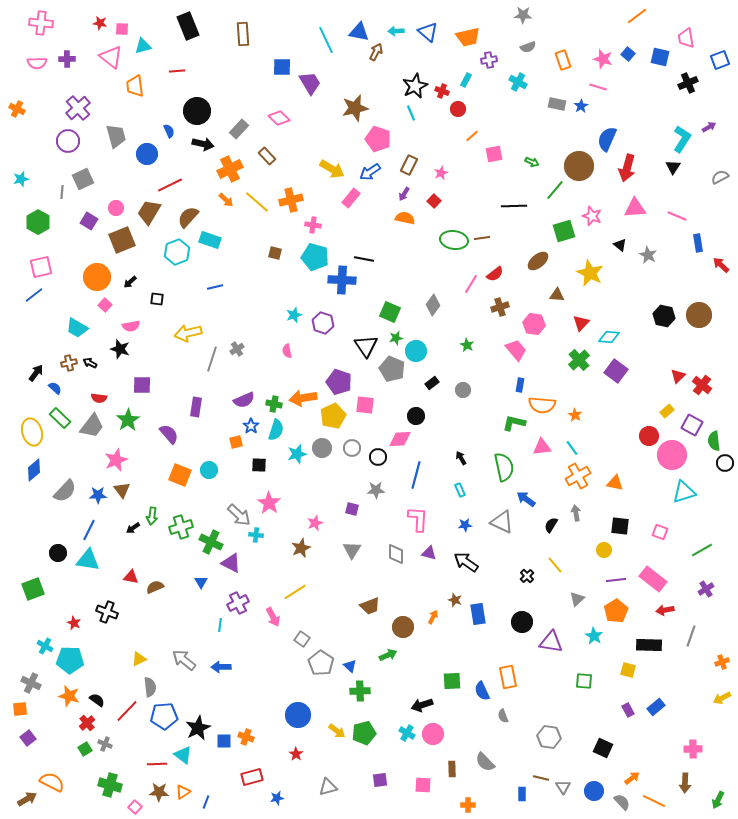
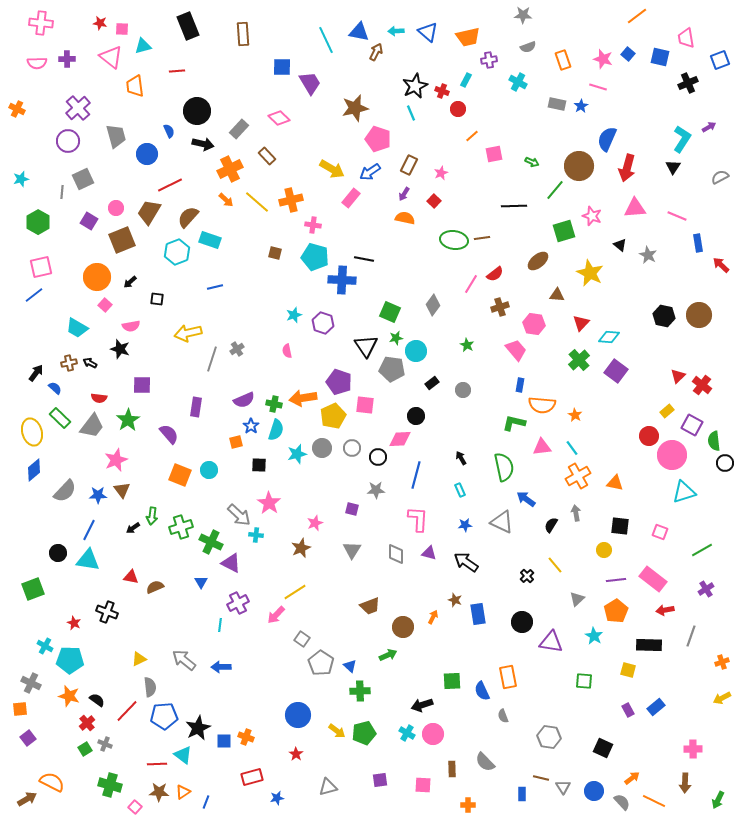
gray pentagon at (392, 369): rotated 15 degrees counterclockwise
pink arrow at (273, 617): moved 3 px right, 2 px up; rotated 72 degrees clockwise
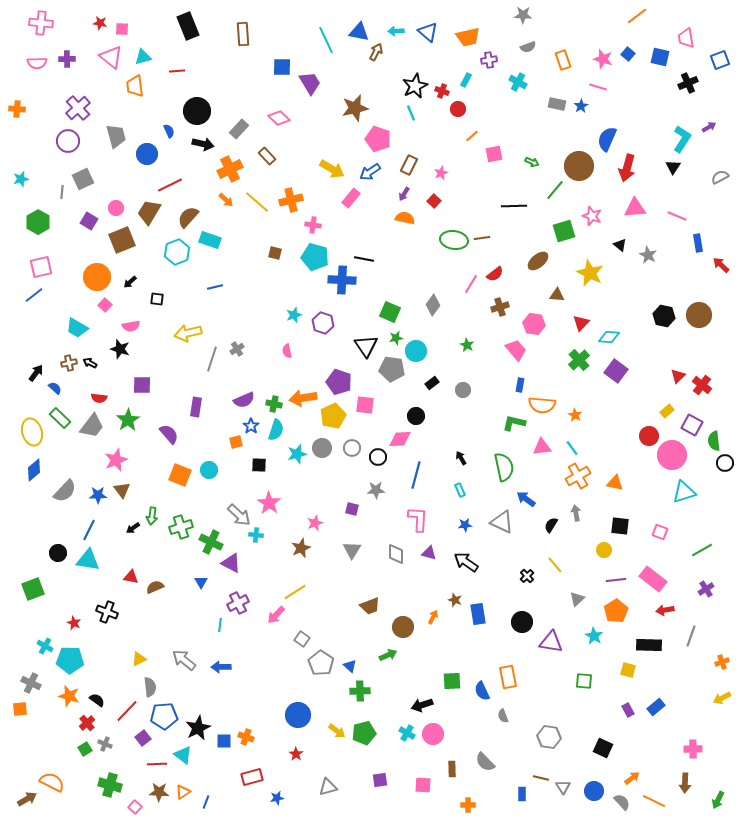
cyan triangle at (143, 46): moved 11 px down
orange cross at (17, 109): rotated 21 degrees counterclockwise
purple square at (28, 738): moved 115 px right
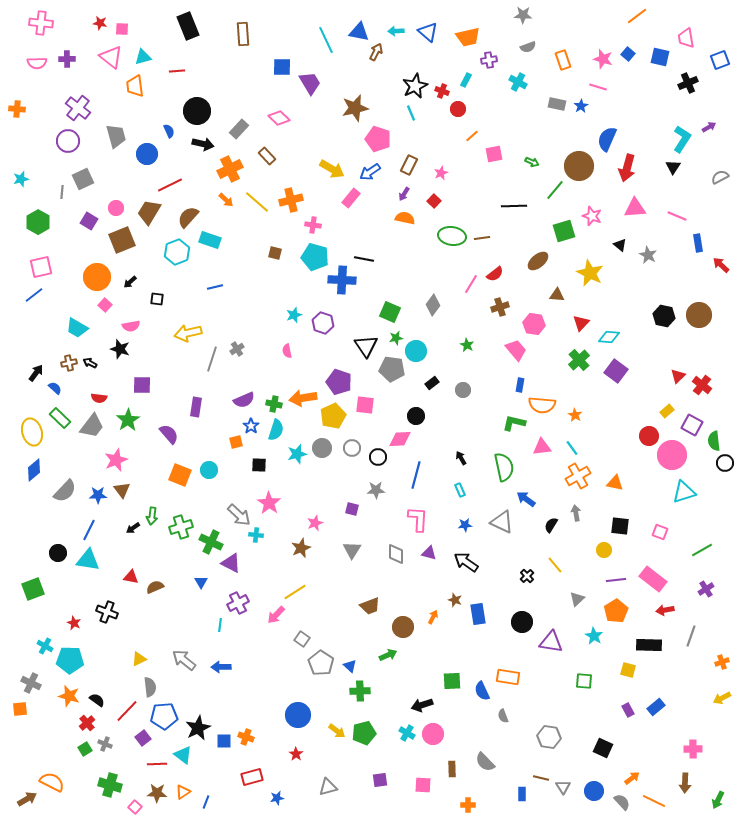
purple cross at (78, 108): rotated 10 degrees counterclockwise
green ellipse at (454, 240): moved 2 px left, 4 px up
orange rectangle at (508, 677): rotated 70 degrees counterclockwise
brown star at (159, 792): moved 2 px left, 1 px down
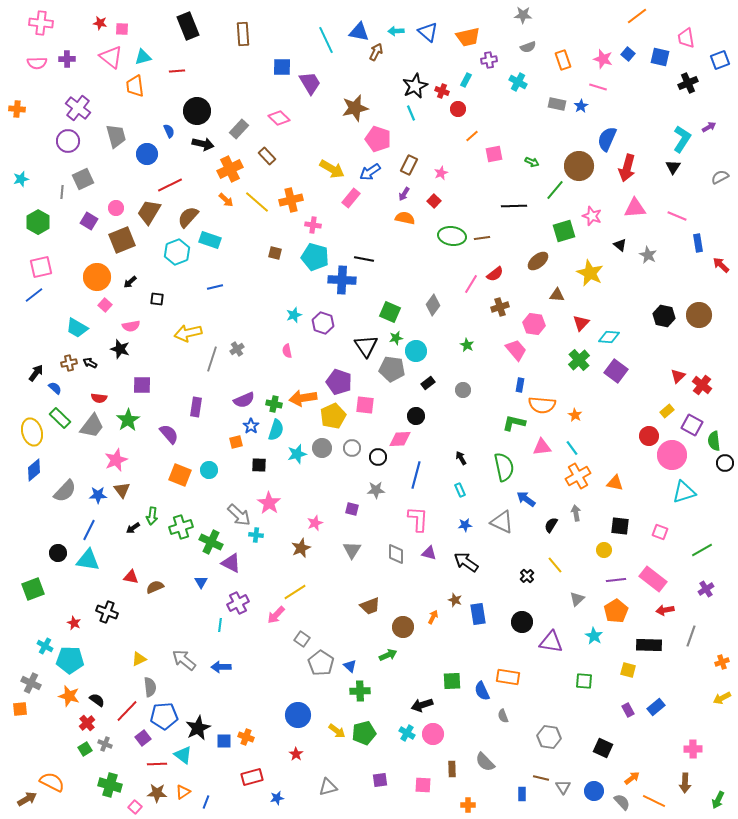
black rectangle at (432, 383): moved 4 px left
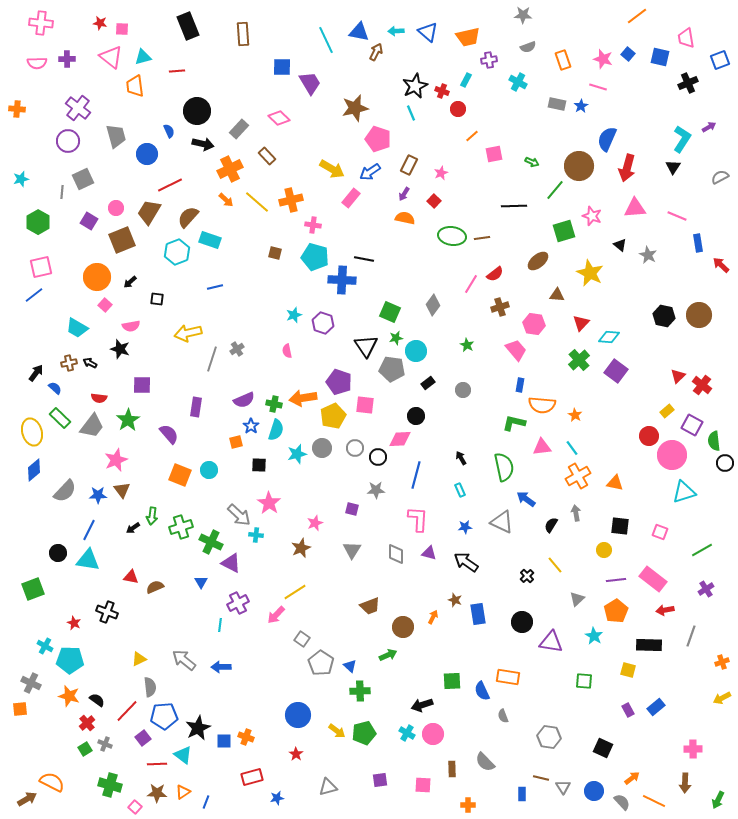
gray circle at (352, 448): moved 3 px right
blue star at (465, 525): moved 2 px down
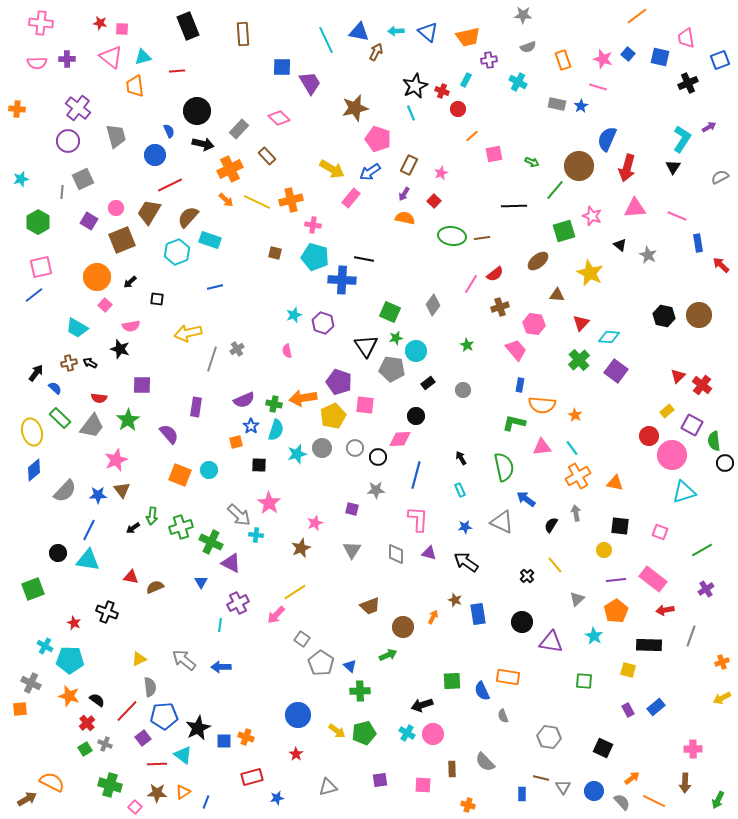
blue circle at (147, 154): moved 8 px right, 1 px down
yellow line at (257, 202): rotated 16 degrees counterclockwise
orange cross at (468, 805): rotated 16 degrees clockwise
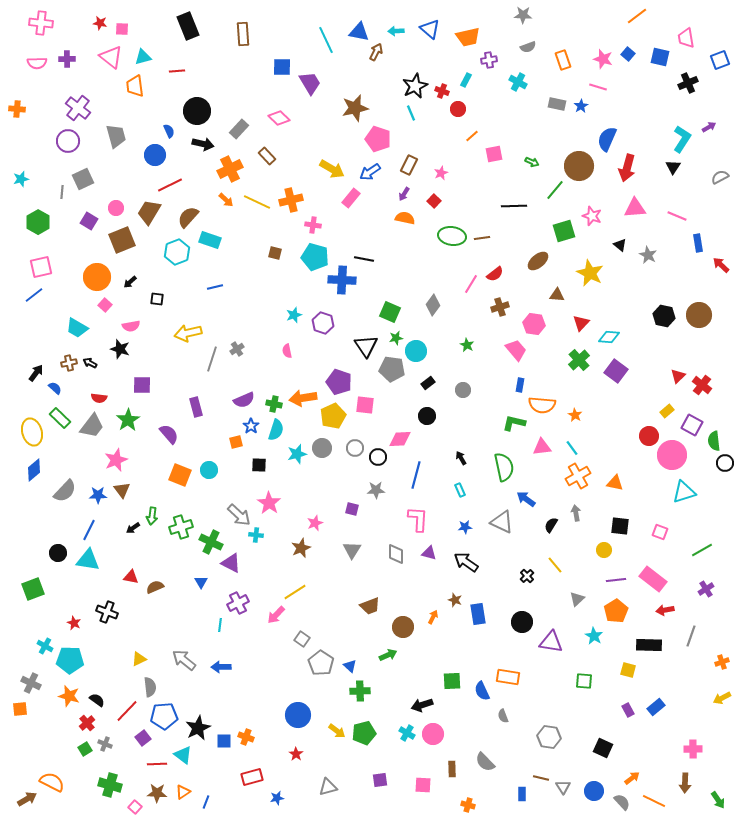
blue triangle at (428, 32): moved 2 px right, 3 px up
purple rectangle at (196, 407): rotated 24 degrees counterclockwise
black circle at (416, 416): moved 11 px right
green arrow at (718, 800): rotated 60 degrees counterclockwise
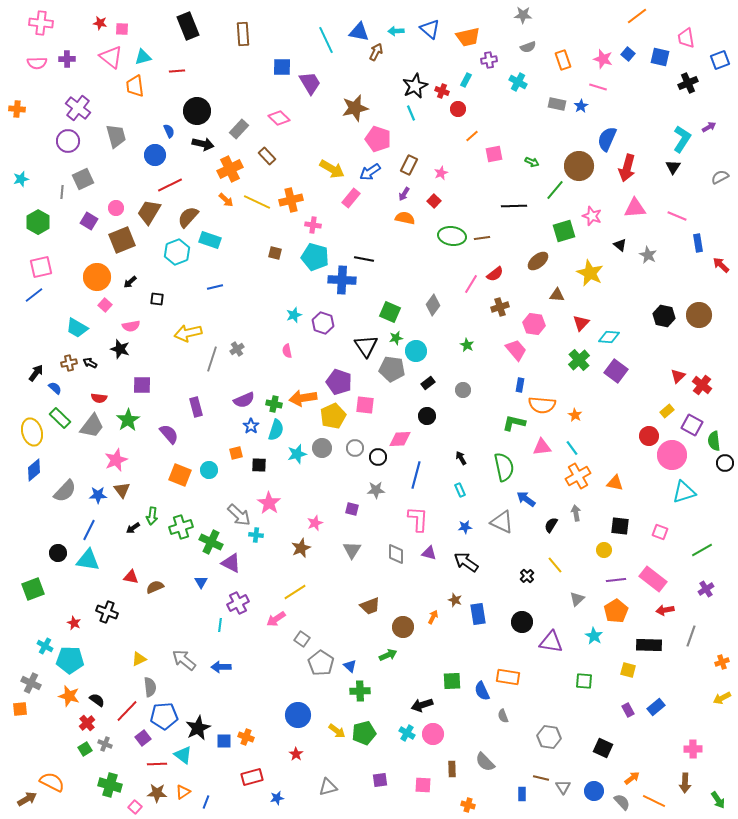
orange square at (236, 442): moved 11 px down
pink arrow at (276, 615): moved 4 px down; rotated 12 degrees clockwise
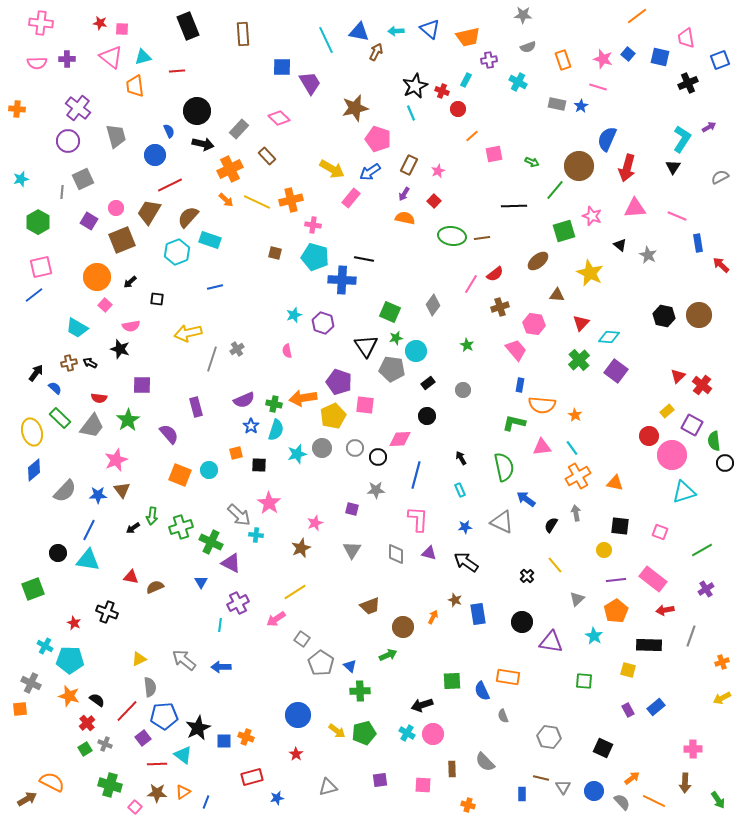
pink star at (441, 173): moved 3 px left, 2 px up
